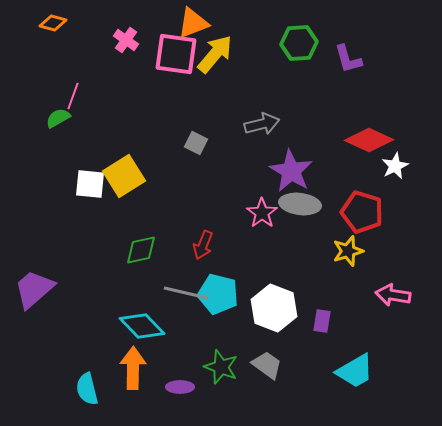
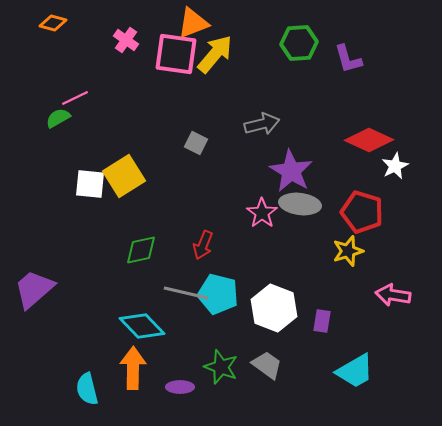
pink line: moved 2 px right, 2 px down; rotated 44 degrees clockwise
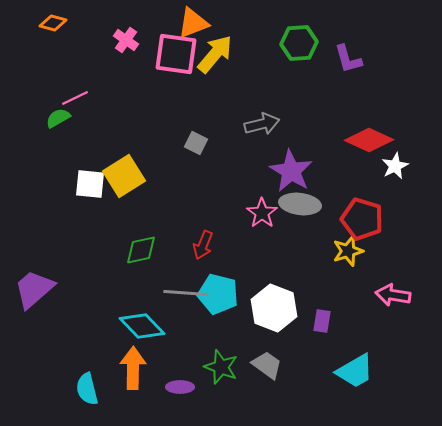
red pentagon: moved 7 px down
gray line: rotated 9 degrees counterclockwise
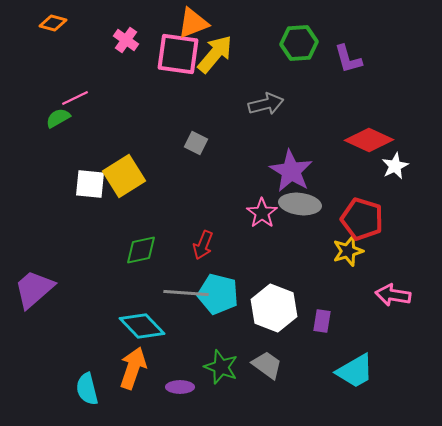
pink square: moved 2 px right
gray arrow: moved 4 px right, 20 px up
orange arrow: rotated 18 degrees clockwise
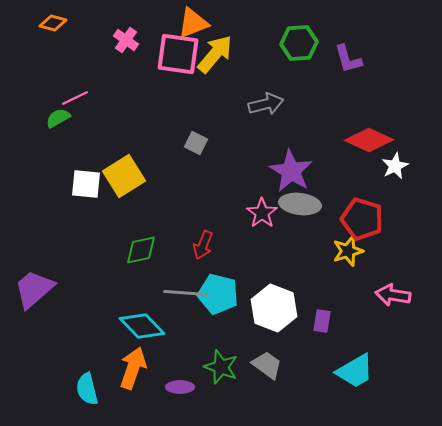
white square: moved 4 px left
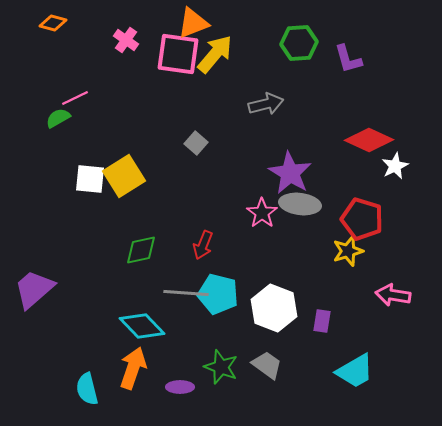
gray square: rotated 15 degrees clockwise
purple star: moved 1 px left, 2 px down
white square: moved 4 px right, 5 px up
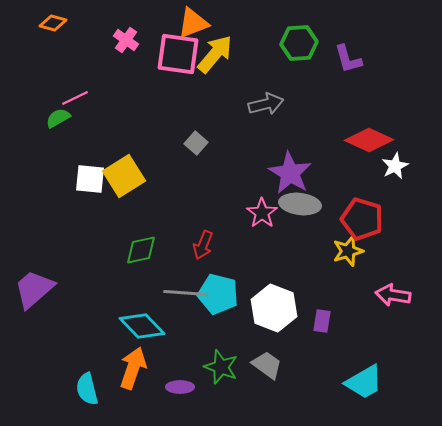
cyan trapezoid: moved 9 px right, 11 px down
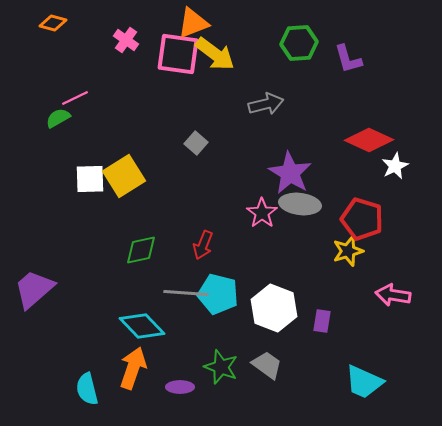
yellow arrow: rotated 87 degrees clockwise
white square: rotated 8 degrees counterclockwise
cyan trapezoid: rotated 54 degrees clockwise
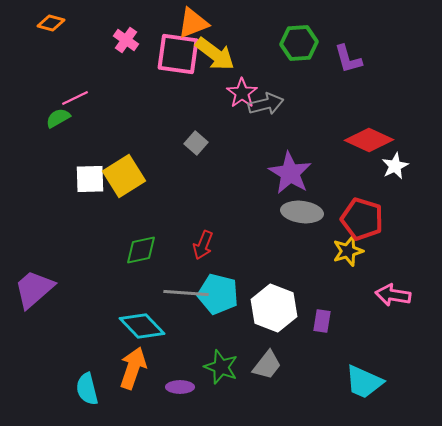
orange diamond: moved 2 px left
gray ellipse: moved 2 px right, 8 px down
pink star: moved 20 px left, 120 px up
gray trapezoid: rotated 92 degrees clockwise
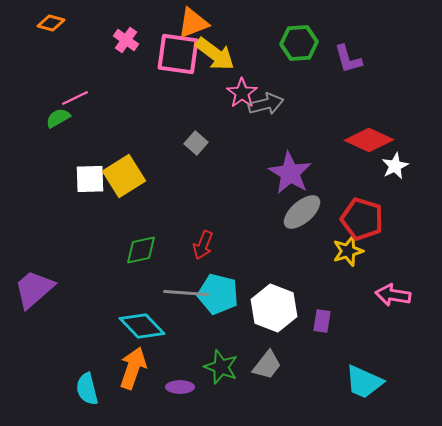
gray ellipse: rotated 48 degrees counterclockwise
